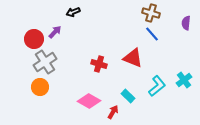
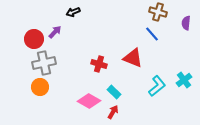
brown cross: moved 7 px right, 1 px up
gray cross: moved 1 px left, 1 px down; rotated 20 degrees clockwise
cyan rectangle: moved 14 px left, 4 px up
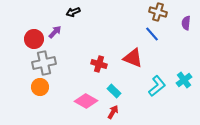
cyan rectangle: moved 1 px up
pink diamond: moved 3 px left
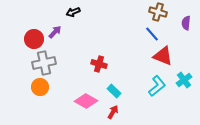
red triangle: moved 30 px right, 2 px up
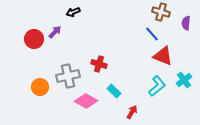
brown cross: moved 3 px right
gray cross: moved 24 px right, 13 px down
red arrow: moved 19 px right
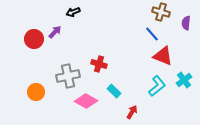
orange circle: moved 4 px left, 5 px down
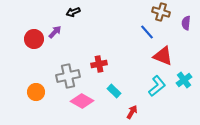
blue line: moved 5 px left, 2 px up
red cross: rotated 28 degrees counterclockwise
pink diamond: moved 4 px left
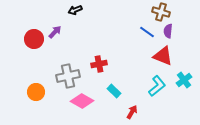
black arrow: moved 2 px right, 2 px up
purple semicircle: moved 18 px left, 8 px down
blue line: rotated 14 degrees counterclockwise
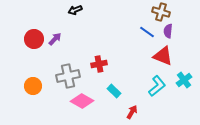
purple arrow: moved 7 px down
orange circle: moved 3 px left, 6 px up
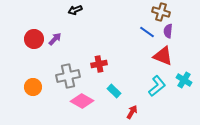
cyan cross: rotated 21 degrees counterclockwise
orange circle: moved 1 px down
